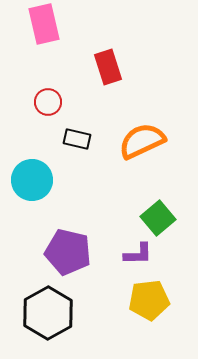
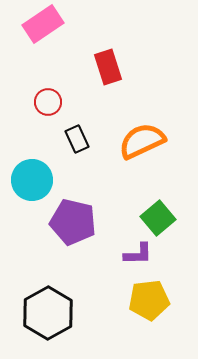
pink rectangle: moved 1 px left; rotated 69 degrees clockwise
black rectangle: rotated 52 degrees clockwise
purple pentagon: moved 5 px right, 30 px up
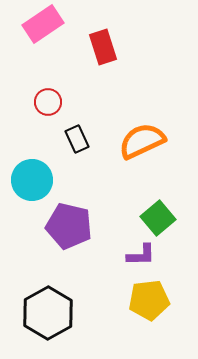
red rectangle: moved 5 px left, 20 px up
purple pentagon: moved 4 px left, 4 px down
purple L-shape: moved 3 px right, 1 px down
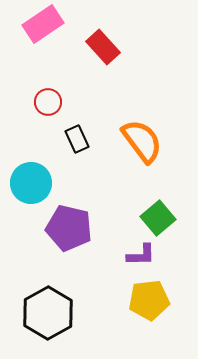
red rectangle: rotated 24 degrees counterclockwise
orange semicircle: rotated 78 degrees clockwise
cyan circle: moved 1 px left, 3 px down
purple pentagon: moved 2 px down
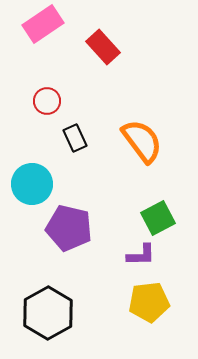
red circle: moved 1 px left, 1 px up
black rectangle: moved 2 px left, 1 px up
cyan circle: moved 1 px right, 1 px down
green square: rotated 12 degrees clockwise
yellow pentagon: moved 2 px down
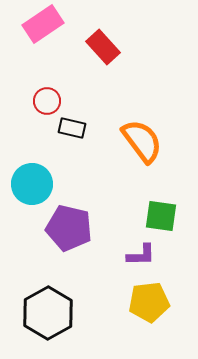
black rectangle: moved 3 px left, 10 px up; rotated 52 degrees counterclockwise
green square: moved 3 px right, 2 px up; rotated 36 degrees clockwise
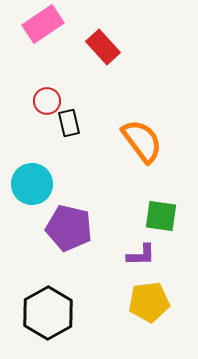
black rectangle: moved 3 px left, 5 px up; rotated 64 degrees clockwise
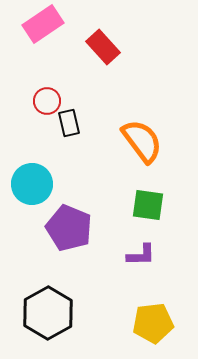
green square: moved 13 px left, 11 px up
purple pentagon: rotated 9 degrees clockwise
yellow pentagon: moved 4 px right, 21 px down
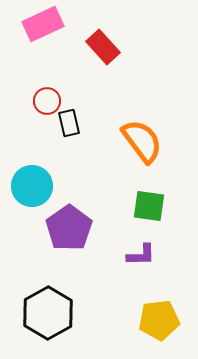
pink rectangle: rotated 9 degrees clockwise
cyan circle: moved 2 px down
green square: moved 1 px right, 1 px down
purple pentagon: rotated 15 degrees clockwise
yellow pentagon: moved 6 px right, 3 px up
